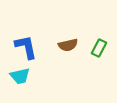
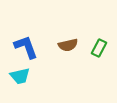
blue L-shape: rotated 8 degrees counterclockwise
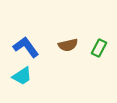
blue L-shape: rotated 16 degrees counterclockwise
cyan trapezoid: moved 2 px right; rotated 20 degrees counterclockwise
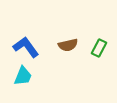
cyan trapezoid: moved 1 px right; rotated 35 degrees counterclockwise
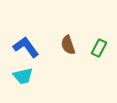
brown semicircle: rotated 84 degrees clockwise
cyan trapezoid: rotated 55 degrees clockwise
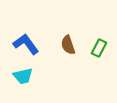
blue L-shape: moved 3 px up
